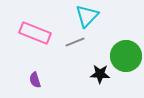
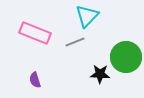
green circle: moved 1 px down
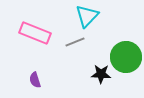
black star: moved 1 px right
